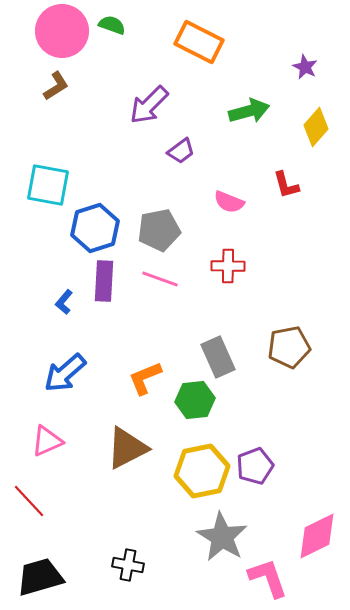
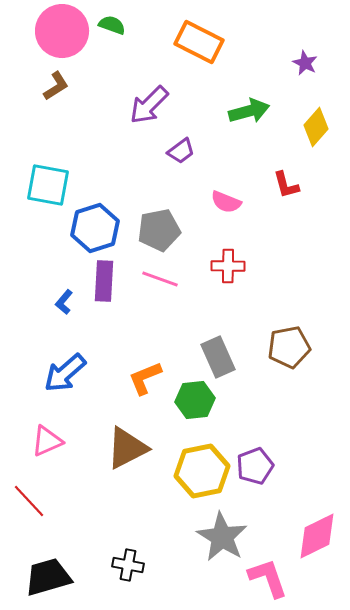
purple star: moved 4 px up
pink semicircle: moved 3 px left
black trapezoid: moved 8 px right
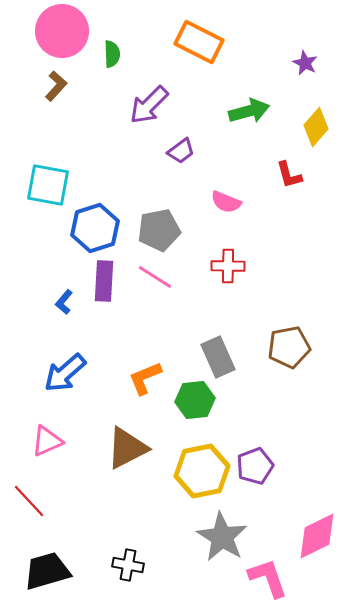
green semicircle: moved 29 px down; rotated 68 degrees clockwise
brown L-shape: rotated 16 degrees counterclockwise
red L-shape: moved 3 px right, 10 px up
pink line: moved 5 px left, 2 px up; rotated 12 degrees clockwise
black trapezoid: moved 1 px left, 6 px up
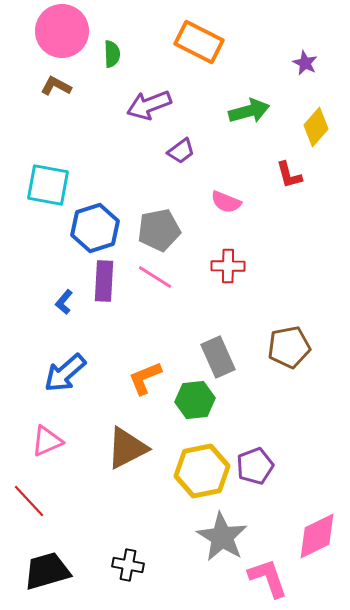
brown L-shape: rotated 104 degrees counterclockwise
purple arrow: rotated 24 degrees clockwise
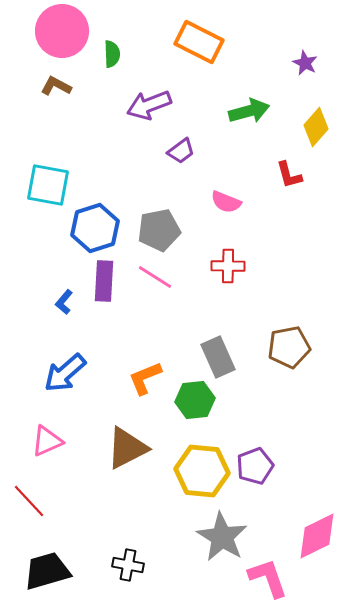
yellow hexagon: rotated 16 degrees clockwise
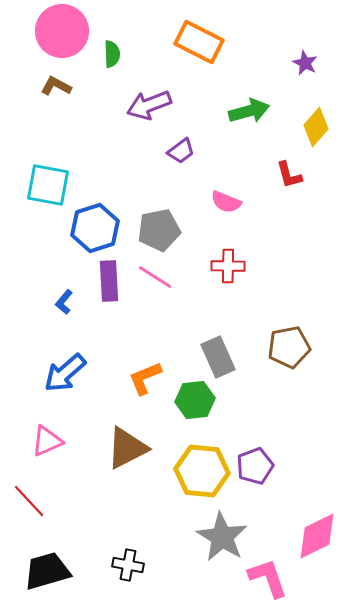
purple rectangle: moved 5 px right; rotated 6 degrees counterclockwise
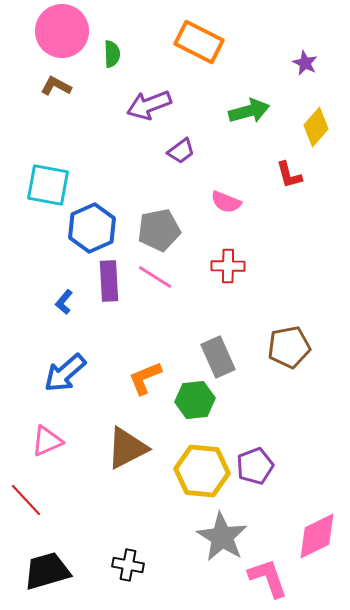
blue hexagon: moved 3 px left; rotated 6 degrees counterclockwise
red line: moved 3 px left, 1 px up
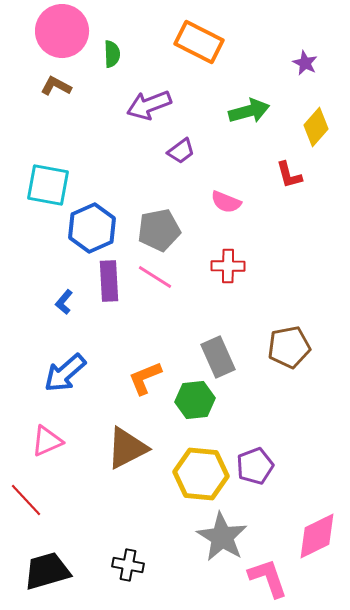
yellow hexagon: moved 1 px left, 3 px down
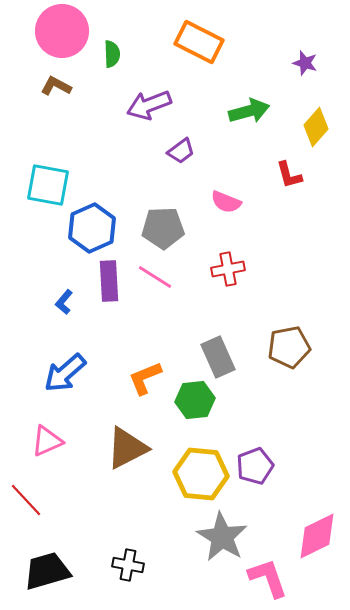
purple star: rotated 10 degrees counterclockwise
gray pentagon: moved 4 px right, 2 px up; rotated 9 degrees clockwise
red cross: moved 3 px down; rotated 12 degrees counterclockwise
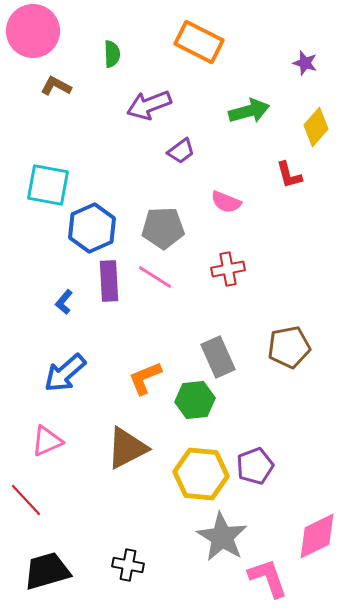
pink circle: moved 29 px left
